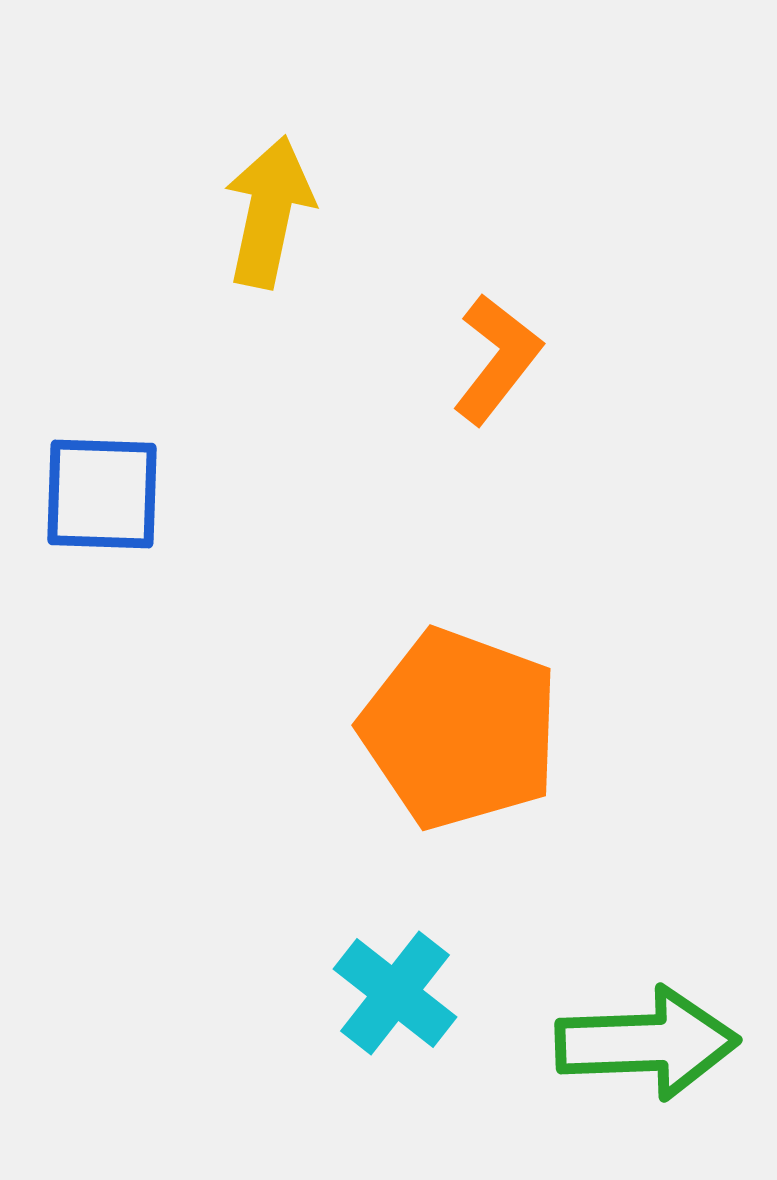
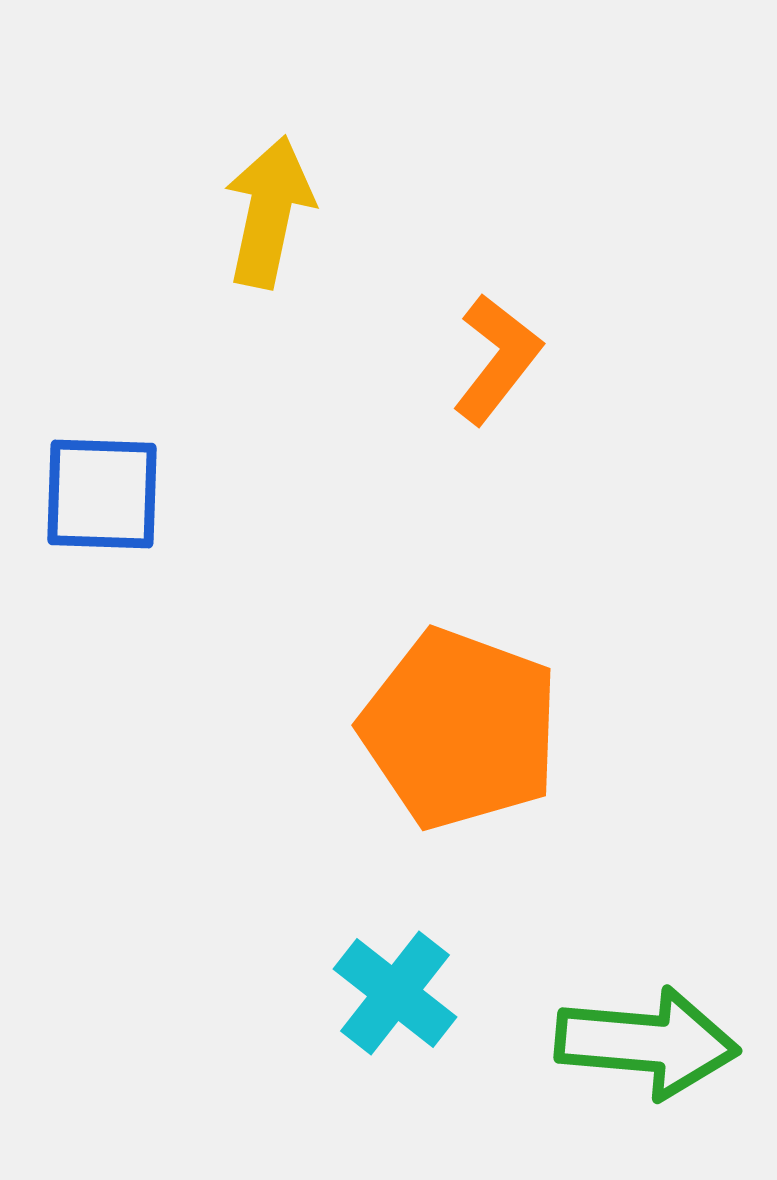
green arrow: rotated 7 degrees clockwise
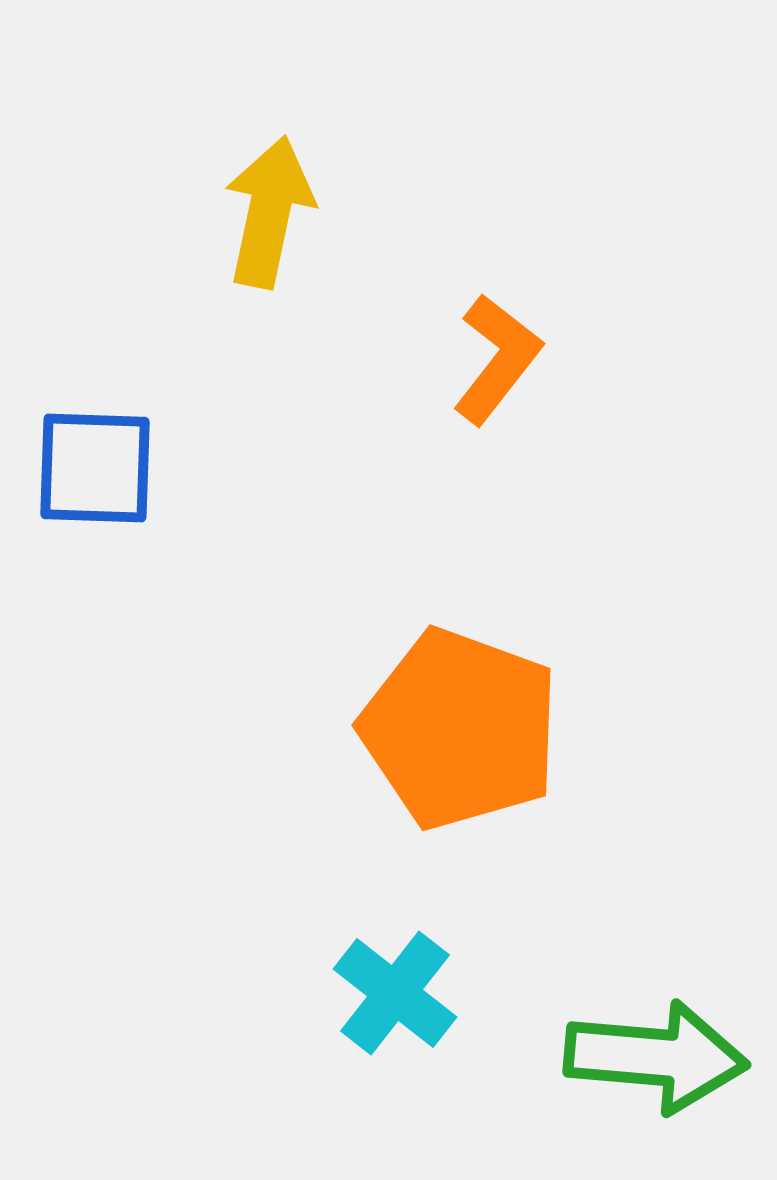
blue square: moved 7 px left, 26 px up
green arrow: moved 9 px right, 14 px down
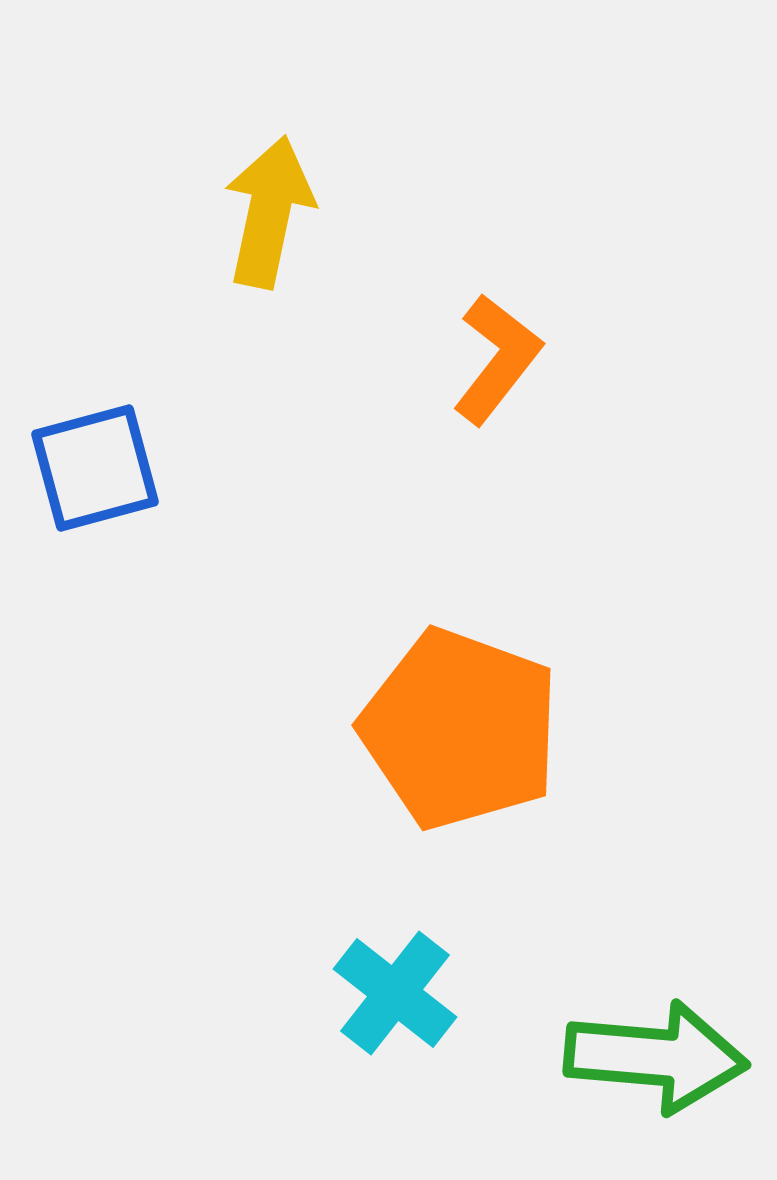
blue square: rotated 17 degrees counterclockwise
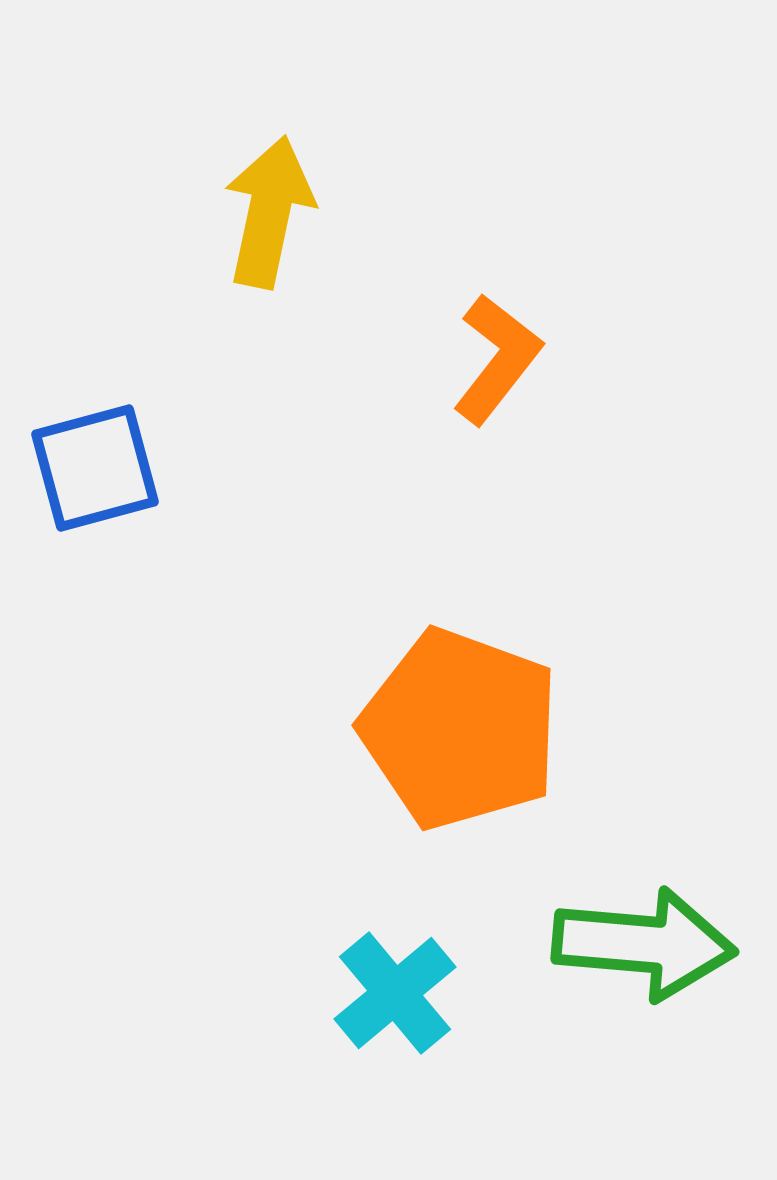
cyan cross: rotated 12 degrees clockwise
green arrow: moved 12 px left, 113 px up
